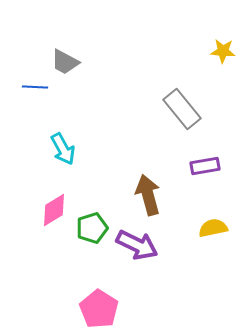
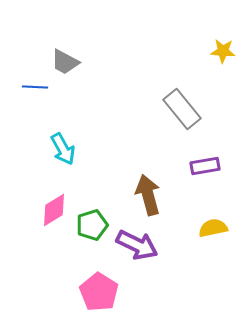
green pentagon: moved 3 px up
pink pentagon: moved 17 px up
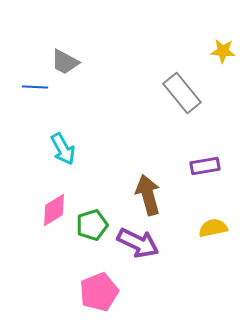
gray rectangle: moved 16 px up
purple arrow: moved 1 px right, 2 px up
pink pentagon: rotated 18 degrees clockwise
